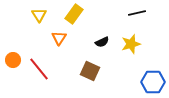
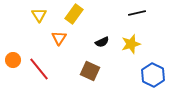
blue hexagon: moved 7 px up; rotated 25 degrees clockwise
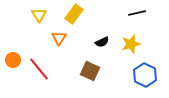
blue hexagon: moved 8 px left
